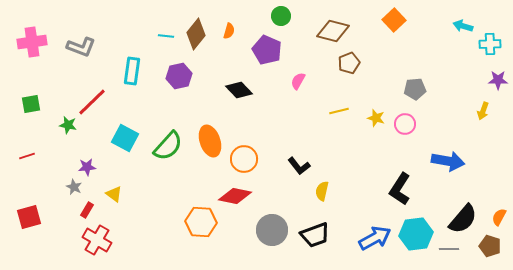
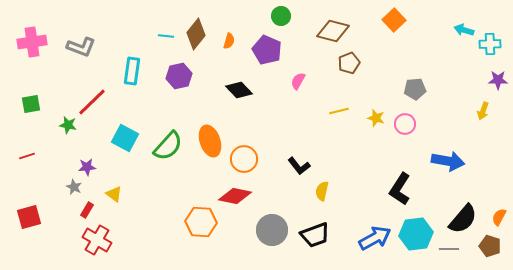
cyan arrow at (463, 26): moved 1 px right, 4 px down
orange semicircle at (229, 31): moved 10 px down
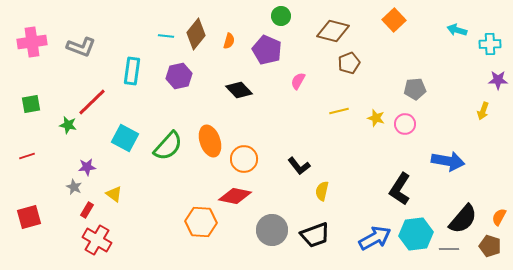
cyan arrow at (464, 30): moved 7 px left
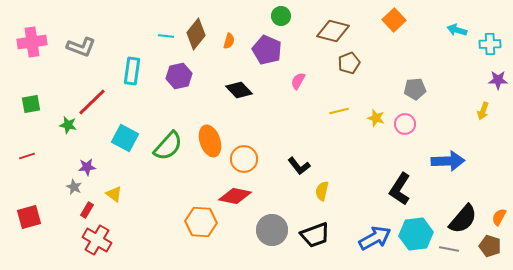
blue arrow at (448, 161): rotated 12 degrees counterclockwise
gray line at (449, 249): rotated 12 degrees clockwise
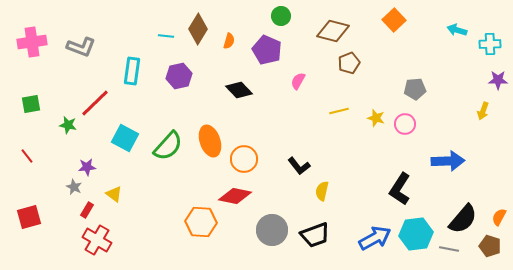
brown diamond at (196, 34): moved 2 px right, 5 px up; rotated 8 degrees counterclockwise
red line at (92, 102): moved 3 px right, 1 px down
red line at (27, 156): rotated 70 degrees clockwise
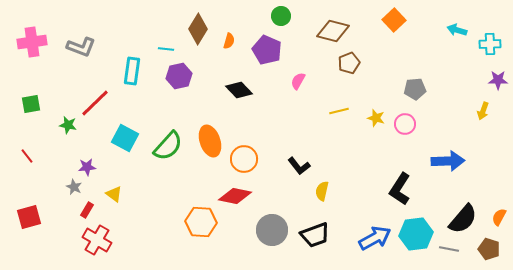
cyan line at (166, 36): moved 13 px down
brown pentagon at (490, 246): moved 1 px left, 3 px down
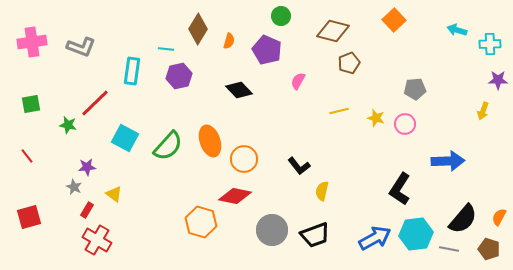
orange hexagon at (201, 222): rotated 12 degrees clockwise
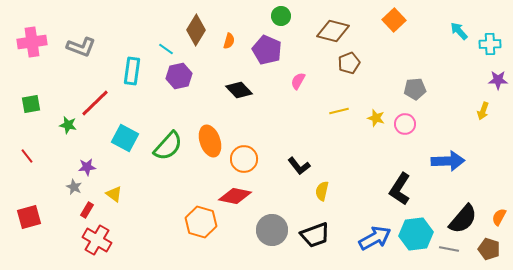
brown diamond at (198, 29): moved 2 px left, 1 px down
cyan arrow at (457, 30): moved 2 px right, 1 px down; rotated 30 degrees clockwise
cyan line at (166, 49): rotated 28 degrees clockwise
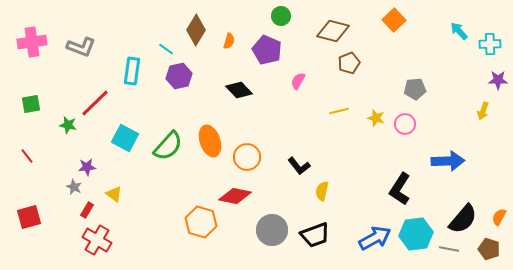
orange circle at (244, 159): moved 3 px right, 2 px up
